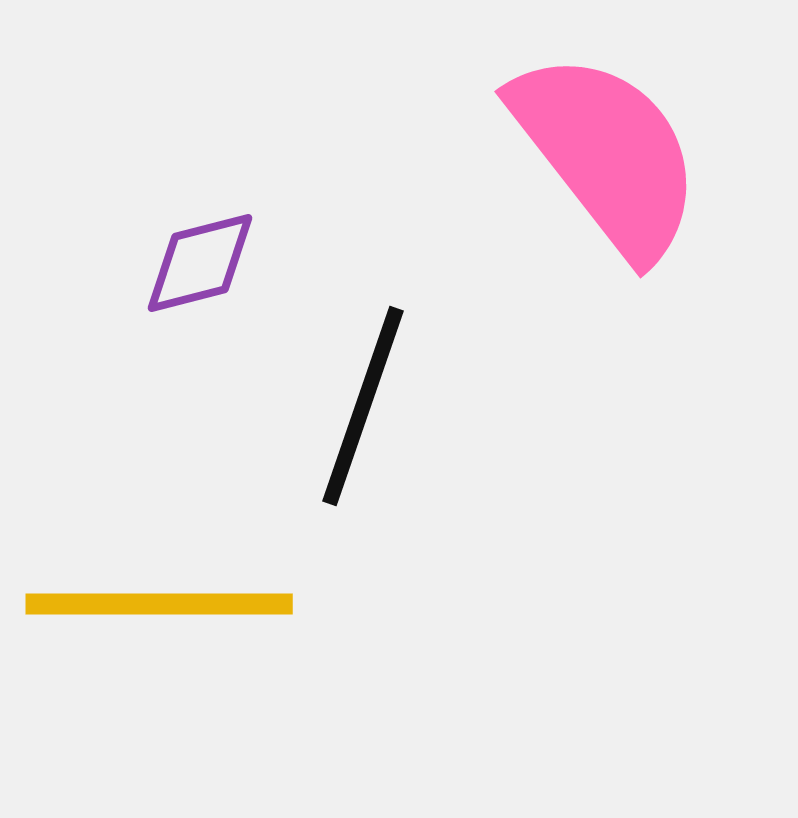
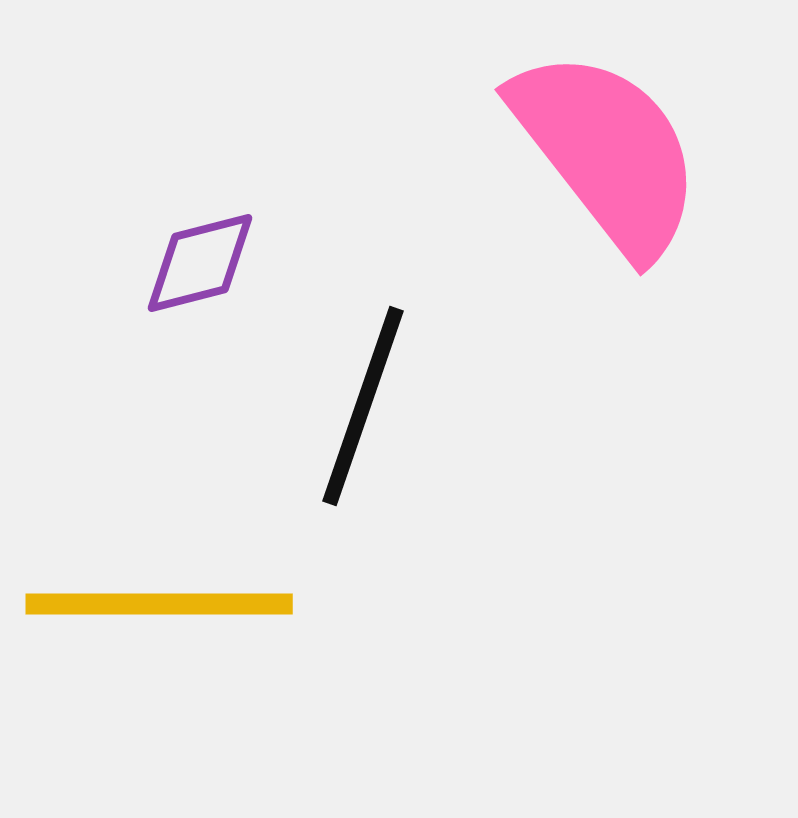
pink semicircle: moved 2 px up
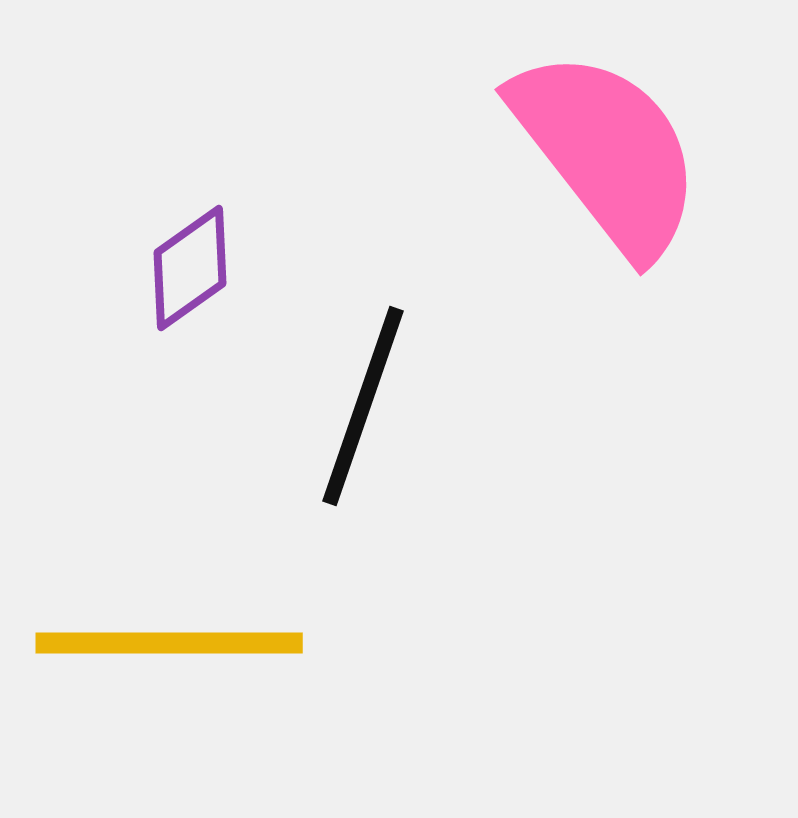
purple diamond: moved 10 px left, 5 px down; rotated 21 degrees counterclockwise
yellow line: moved 10 px right, 39 px down
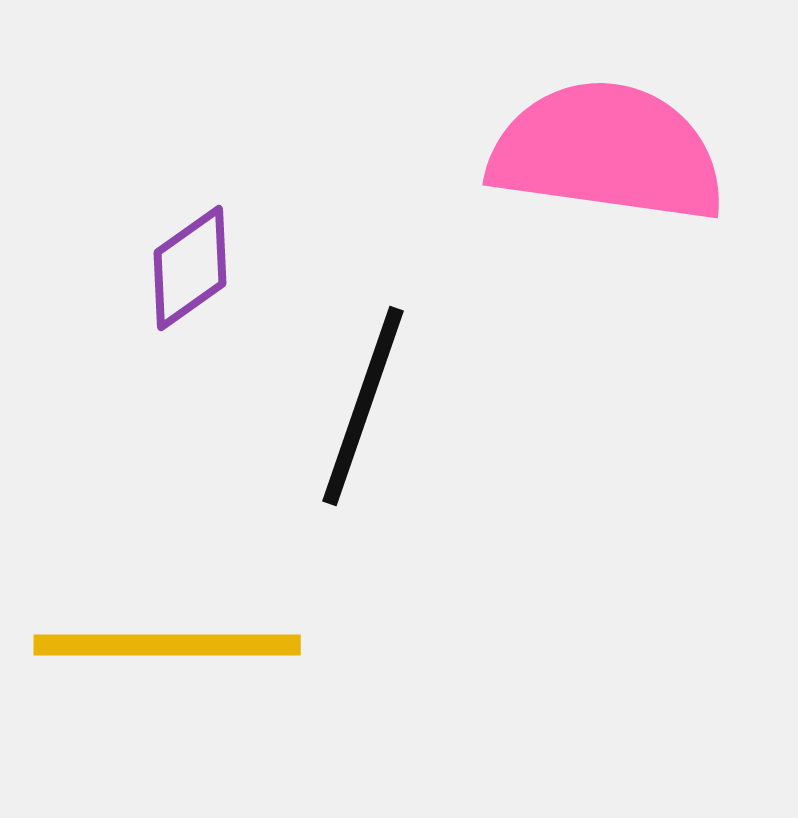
pink semicircle: rotated 44 degrees counterclockwise
yellow line: moved 2 px left, 2 px down
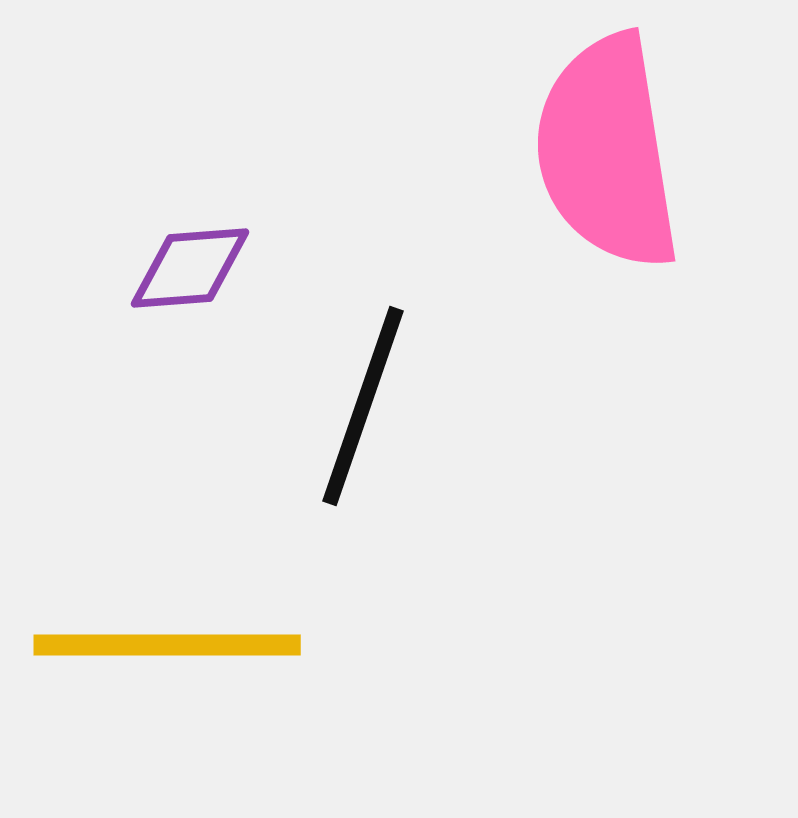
pink semicircle: rotated 107 degrees counterclockwise
purple diamond: rotated 31 degrees clockwise
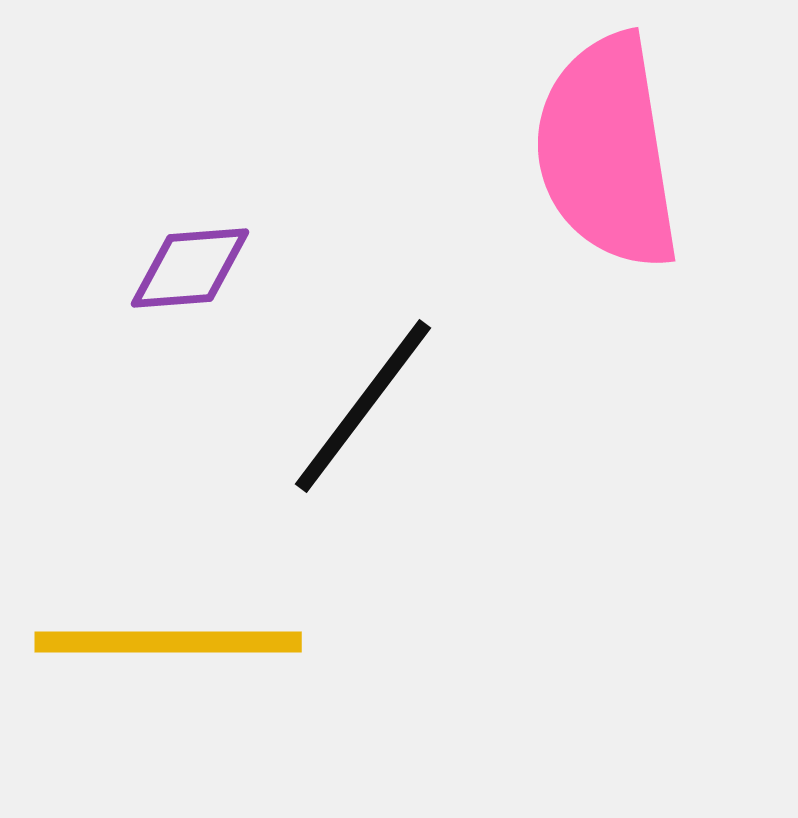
black line: rotated 18 degrees clockwise
yellow line: moved 1 px right, 3 px up
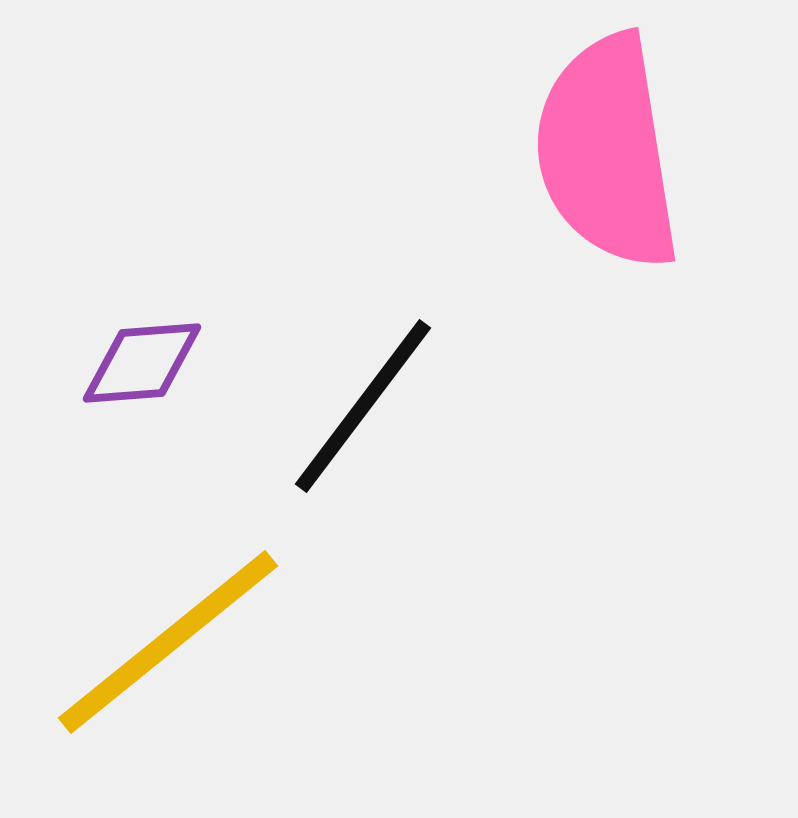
purple diamond: moved 48 px left, 95 px down
yellow line: rotated 39 degrees counterclockwise
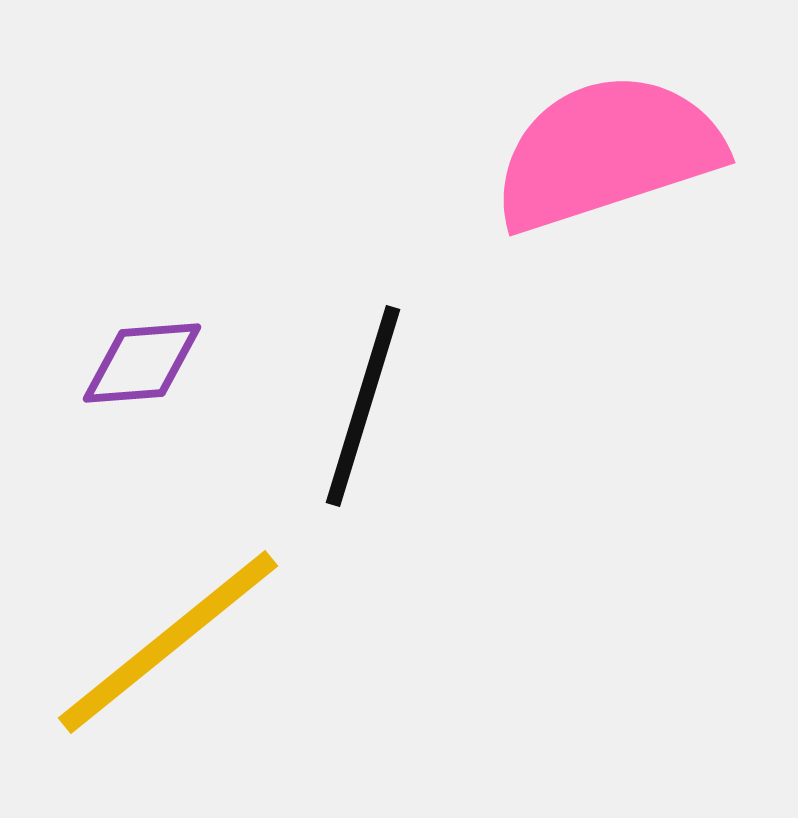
pink semicircle: rotated 81 degrees clockwise
black line: rotated 20 degrees counterclockwise
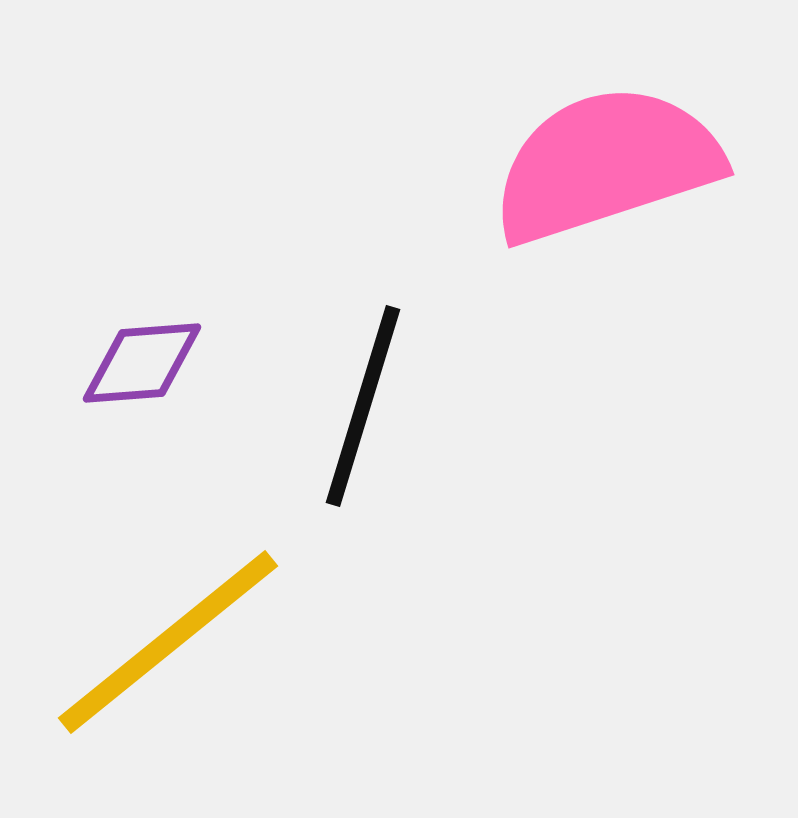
pink semicircle: moved 1 px left, 12 px down
